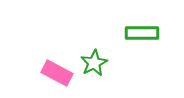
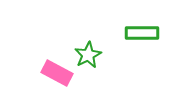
green star: moved 6 px left, 8 px up
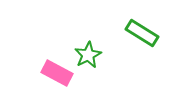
green rectangle: rotated 32 degrees clockwise
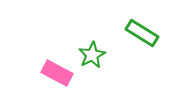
green star: moved 4 px right
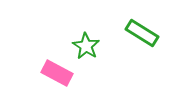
green star: moved 6 px left, 9 px up; rotated 12 degrees counterclockwise
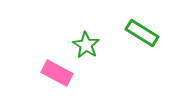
green star: moved 1 px up
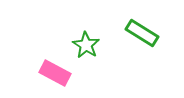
pink rectangle: moved 2 px left
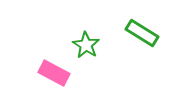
pink rectangle: moved 1 px left
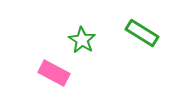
green star: moved 4 px left, 5 px up
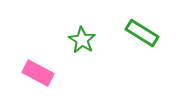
pink rectangle: moved 16 px left
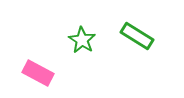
green rectangle: moved 5 px left, 3 px down
